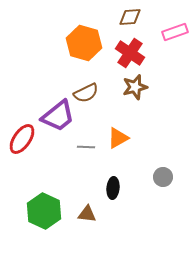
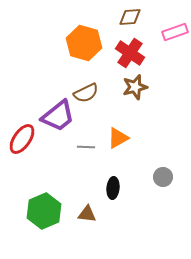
green hexagon: rotated 12 degrees clockwise
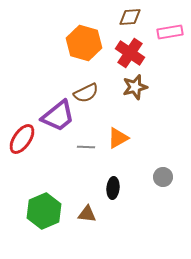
pink rectangle: moved 5 px left; rotated 10 degrees clockwise
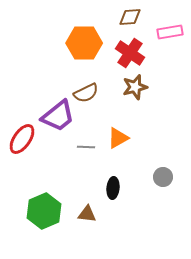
orange hexagon: rotated 16 degrees counterclockwise
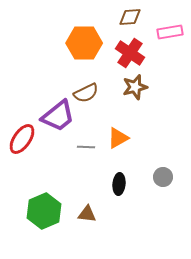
black ellipse: moved 6 px right, 4 px up
